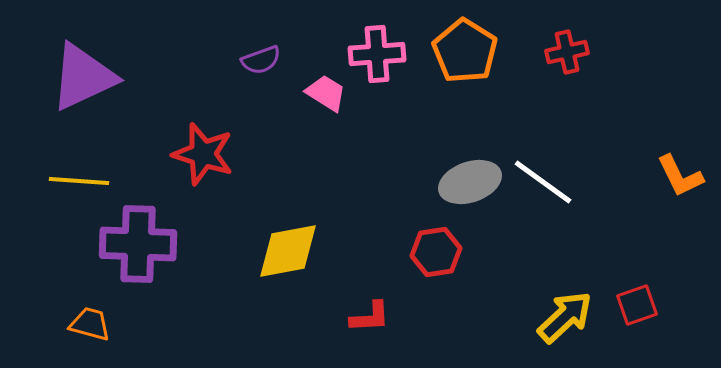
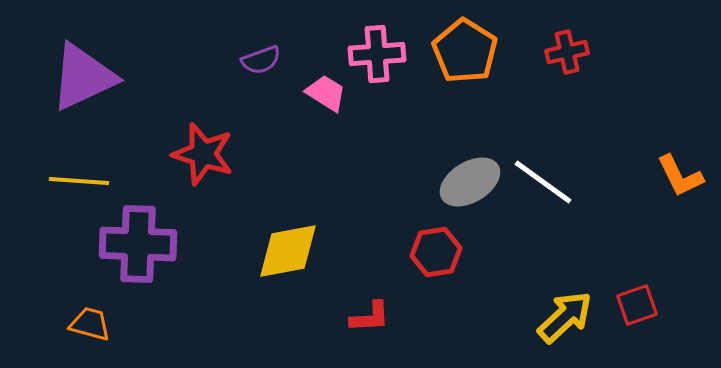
gray ellipse: rotated 12 degrees counterclockwise
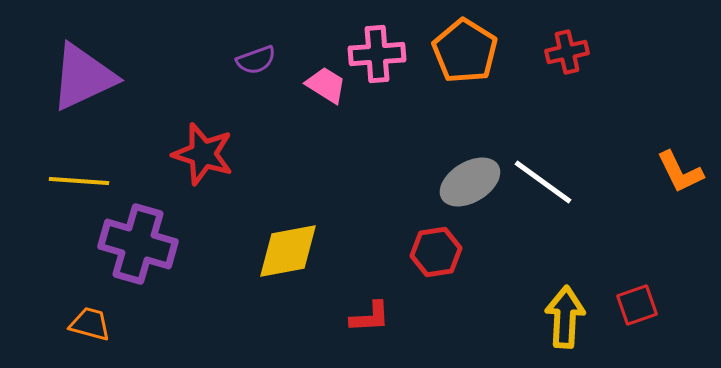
purple semicircle: moved 5 px left
pink trapezoid: moved 8 px up
orange L-shape: moved 4 px up
purple cross: rotated 14 degrees clockwise
yellow arrow: rotated 44 degrees counterclockwise
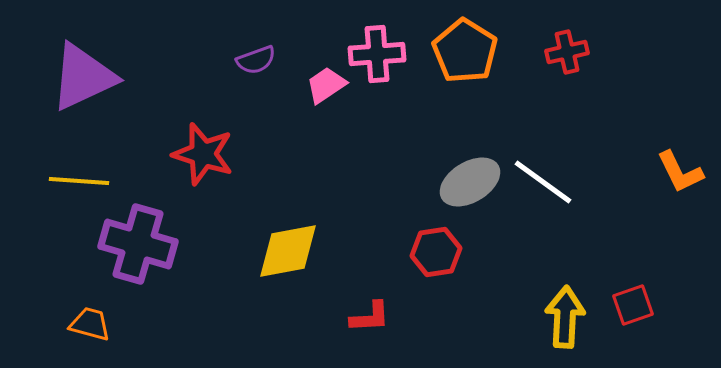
pink trapezoid: rotated 66 degrees counterclockwise
red square: moved 4 px left
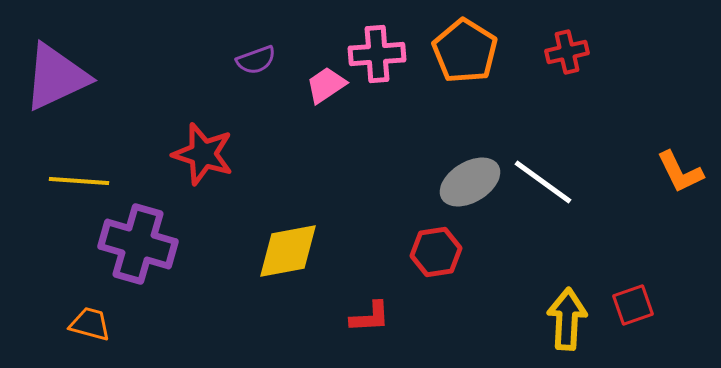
purple triangle: moved 27 px left
yellow arrow: moved 2 px right, 2 px down
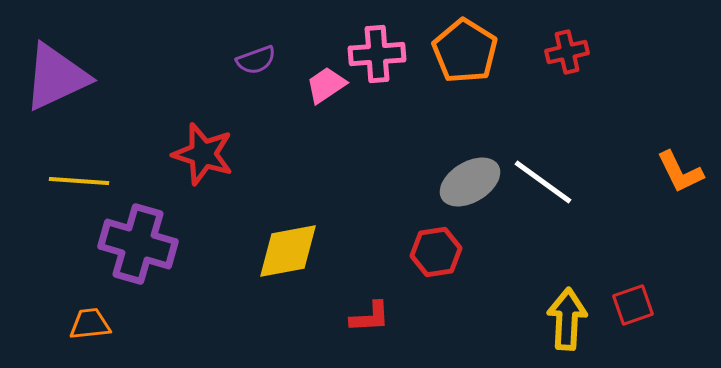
orange trapezoid: rotated 21 degrees counterclockwise
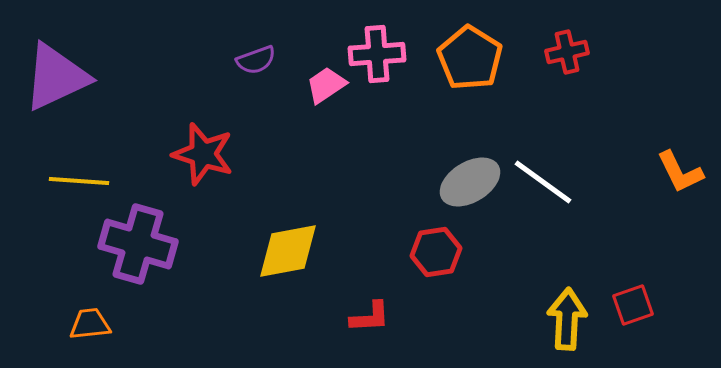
orange pentagon: moved 5 px right, 7 px down
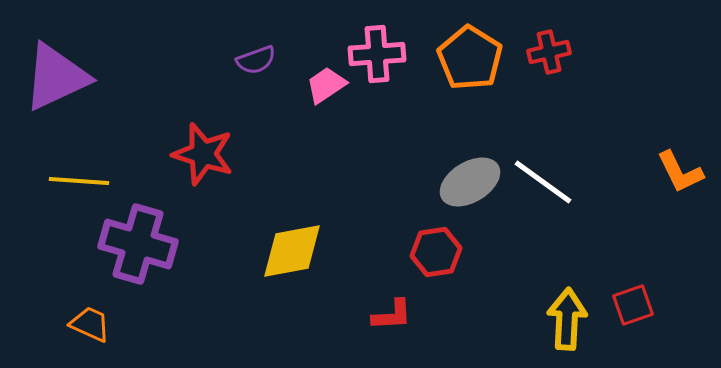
red cross: moved 18 px left
yellow diamond: moved 4 px right
red L-shape: moved 22 px right, 2 px up
orange trapezoid: rotated 30 degrees clockwise
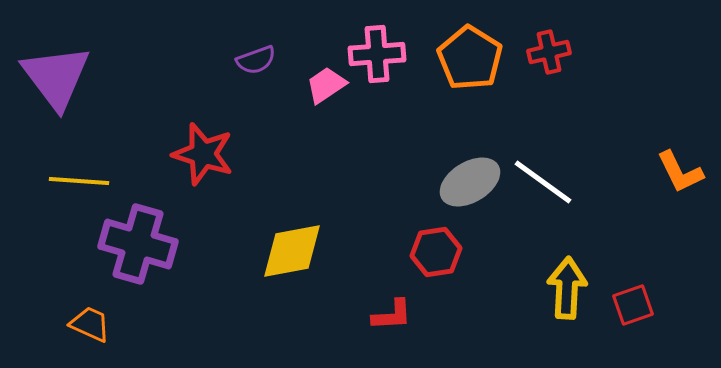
purple triangle: rotated 42 degrees counterclockwise
yellow arrow: moved 31 px up
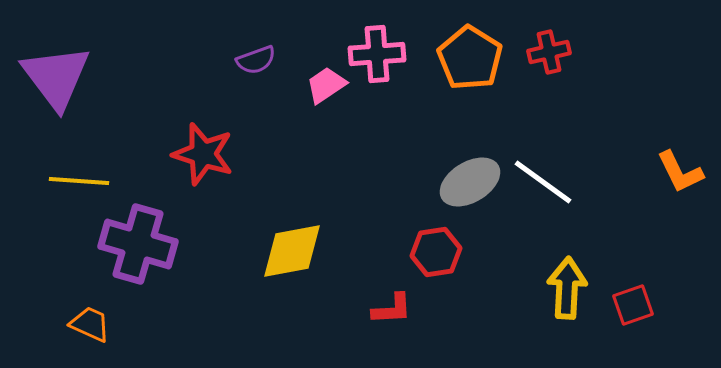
red L-shape: moved 6 px up
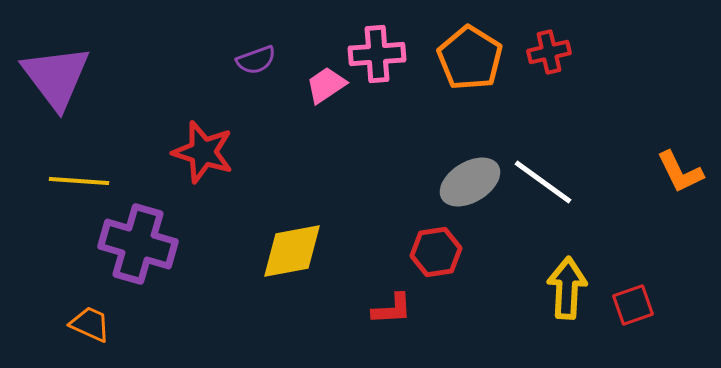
red star: moved 2 px up
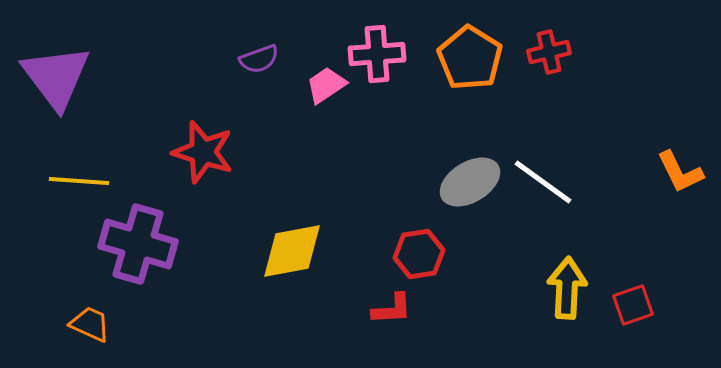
purple semicircle: moved 3 px right, 1 px up
red hexagon: moved 17 px left, 2 px down
